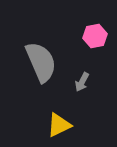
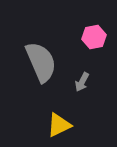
pink hexagon: moved 1 px left, 1 px down
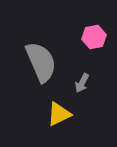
gray arrow: moved 1 px down
yellow triangle: moved 11 px up
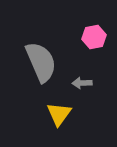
gray arrow: rotated 60 degrees clockwise
yellow triangle: rotated 28 degrees counterclockwise
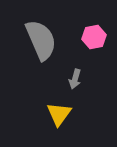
gray semicircle: moved 22 px up
gray arrow: moved 7 px left, 4 px up; rotated 72 degrees counterclockwise
